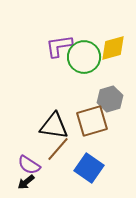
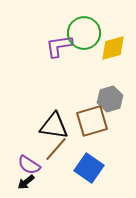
green circle: moved 24 px up
brown line: moved 2 px left
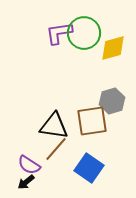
purple L-shape: moved 13 px up
gray hexagon: moved 2 px right, 2 px down
brown square: rotated 8 degrees clockwise
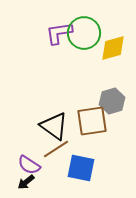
black triangle: rotated 28 degrees clockwise
brown line: rotated 16 degrees clockwise
blue square: moved 8 px left; rotated 24 degrees counterclockwise
